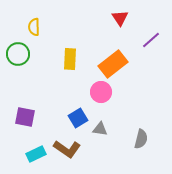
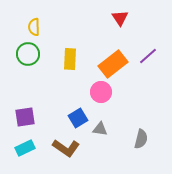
purple line: moved 3 px left, 16 px down
green circle: moved 10 px right
purple square: rotated 20 degrees counterclockwise
brown L-shape: moved 1 px left, 1 px up
cyan rectangle: moved 11 px left, 6 px up
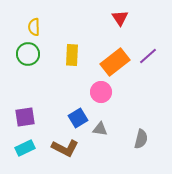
yellow rectangle: moved 2 px right, 4 px up
orange rectangle: moved 2 px right, 2 px up
brown L-shape: moved 1 px left; rotated 8 degrees counterclockwise
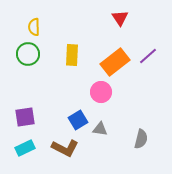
blue square: moved 2 px down
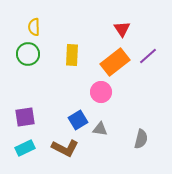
red triangle: moved 2 px right, 11 px down
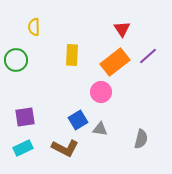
green circle: moved 12 px left, 6 px down
cyan rectangle: moved 2 px left
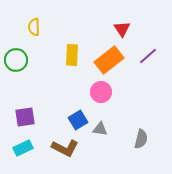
orange rectangle: moved 6 px left, 2 px up
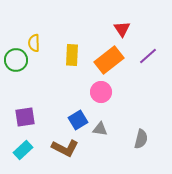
yellow semicircle: moved 16 px down
cyan rectangle: moved 2 px down; rotated 18 degrees counterclockwise
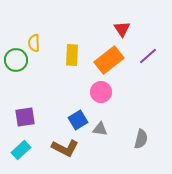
cyan rectangle: moved 2 px left
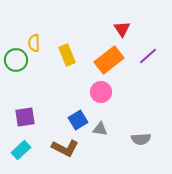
yellow rectangle: moved 5 px left; rotated 25 degrees counterclockwise
gray semicircle: rotated 72 degrees clockwise
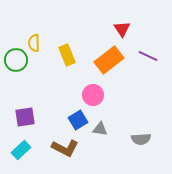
purple line: rotated 66 degrees clockwise
pink circle: moved 8 px left, 3 px down
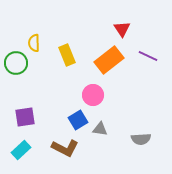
green circle: moved 3 px down
